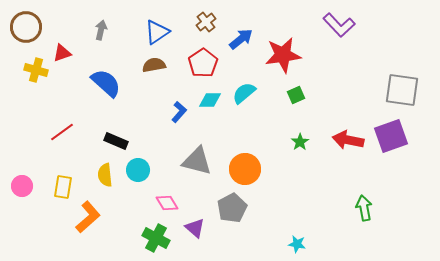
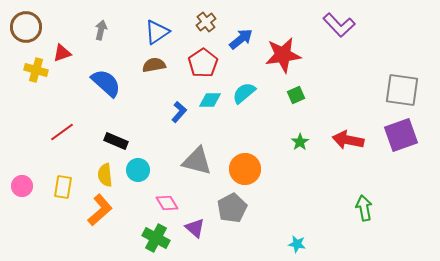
purple square: moved 10 px right, 1 px up
orange L-shape: moved 12 px right, 7 px up
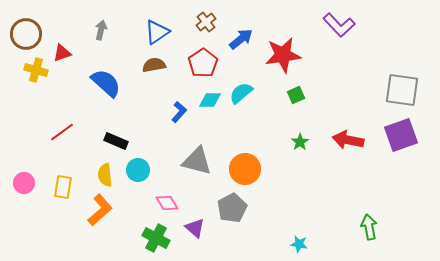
brown circle: moved 7 px down
cyan semicircle: moved 3 px left
pink circle: moved 2 px right, 3 px up
green arrow: moved 5 px right, 19 px down
cyan star: moved 2 px right
